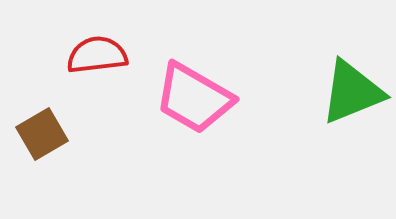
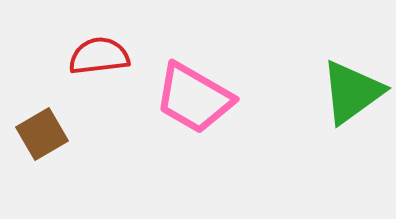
red semicircle: moved 2 px right, 1 px down
green triangle: rotated 14 degrees counterclockwise
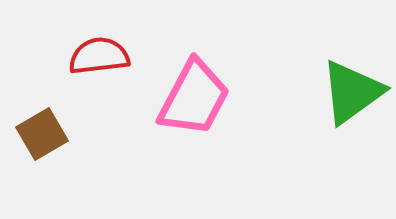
pink trapezoid: rotated 92 degrees counterclockwise
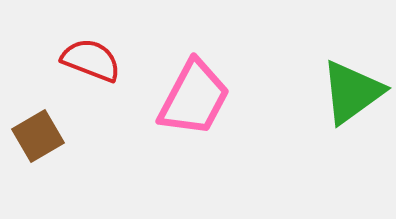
red semicircle: moved 8 px left, 4 px down; rotated 28 degrees clockwise
brown square: moved 4 px left, 2 px down
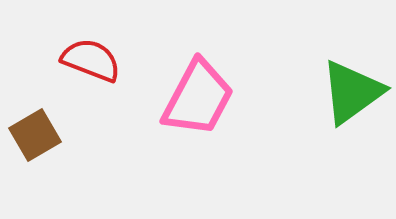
pink trapezoid: moved 4 px right
brown square: moved 3 px left, 1 px up
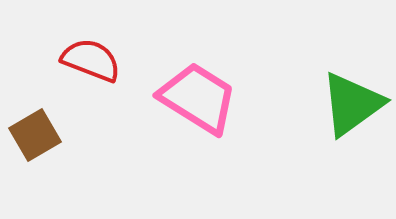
green triangle: moved 12 px down
pink trapezoid: rotated 86 degrees counterclockwise
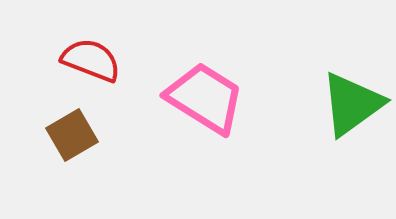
pink trapezoid: moved 7 px right
brown square: moved 37 px right
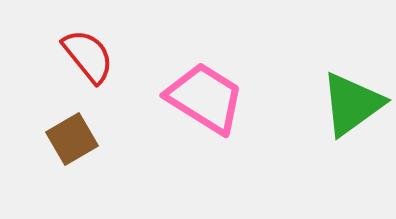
red semicircle: moved 3 px left, 4 px up; rotated 30 degrees clockwise
brown square: moved 4 px down
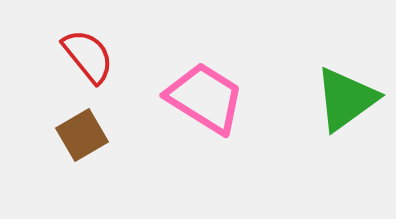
green triangle: moved 6 px left, 5 px up
brown square: moved 10 px right, 4 px up
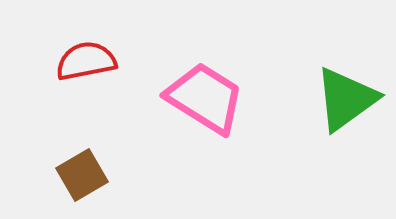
red semicircle: moved 2 px left, 5 px down; rotated 62 degrees counterclockwise
brown square: moved 40 px down
